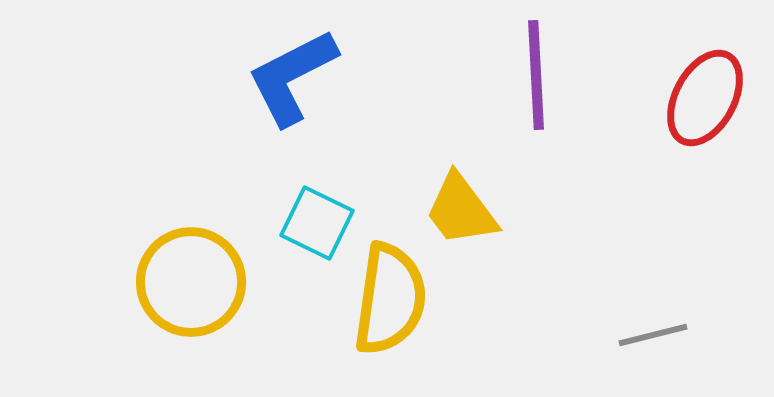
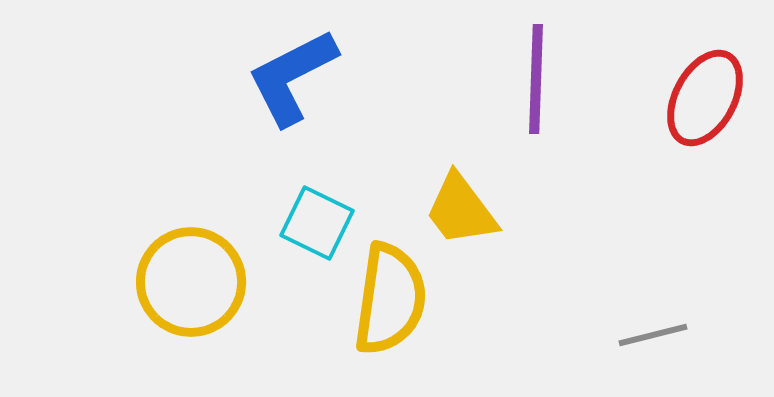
purple line: moved 4 px down; rotated 5 degrees clockwise
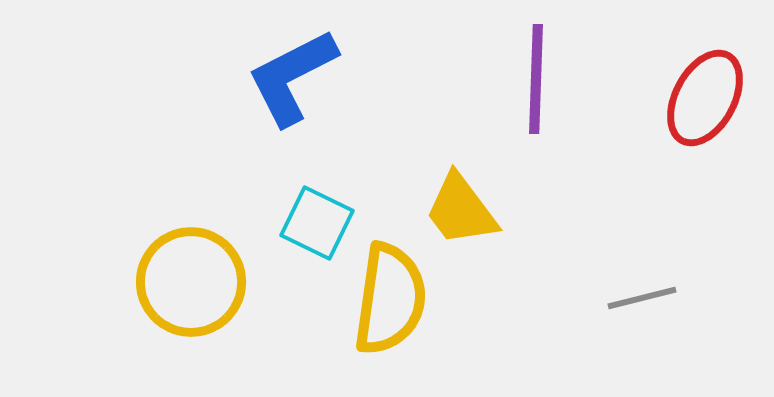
gray line: moved 11 px left, 37 px up
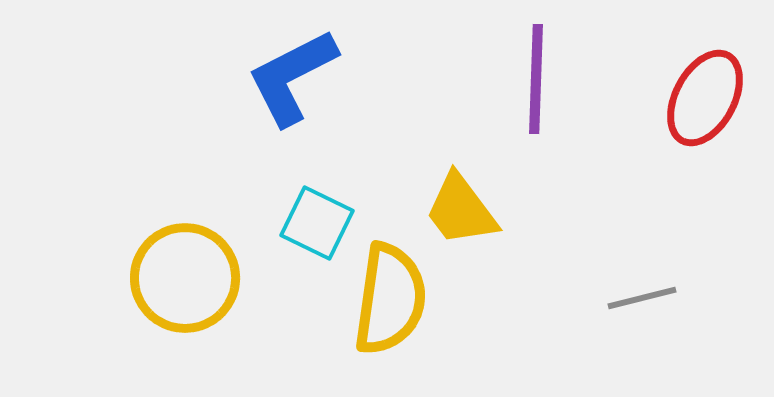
yellow circle: moved 6 px left, 4 px up
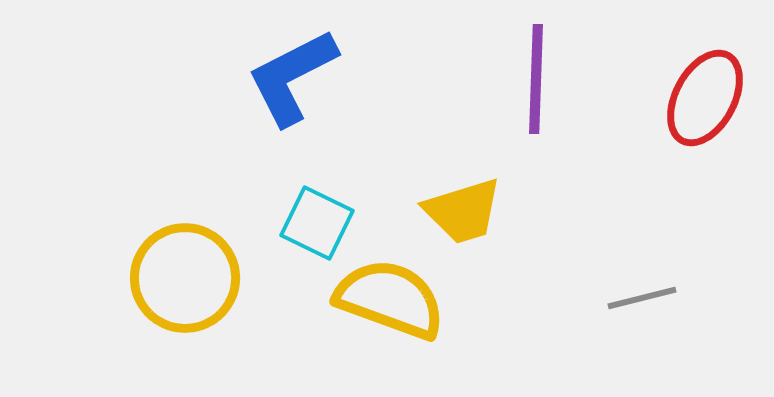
yellow trapezoid: moved 2 px right, 1 px down; rotated 70 degrees counterclockwise
yellow semicircle: rotated 78 degrees counterclockwise
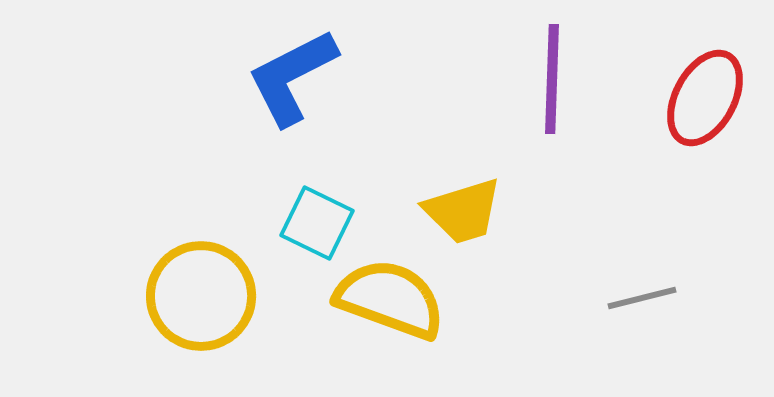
purple line: moved 16 px right
yellow circle: moved 16 px right, 18 px down
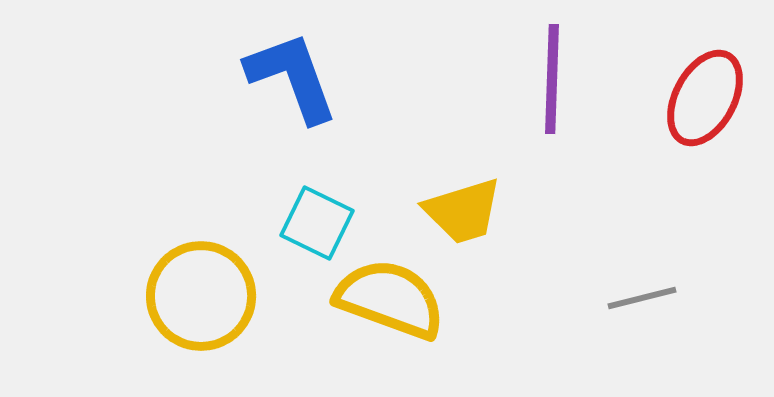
blue L-shape: rotated 97 degrees clockwise
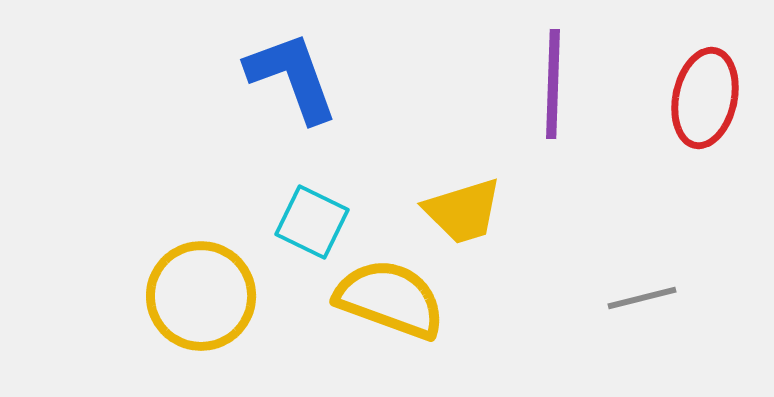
purple line: moved 1 px right, 5 px down
red ellipse: rotated 16 degrees counterclockwise
cyan square: moved 5 px left, 1 px up
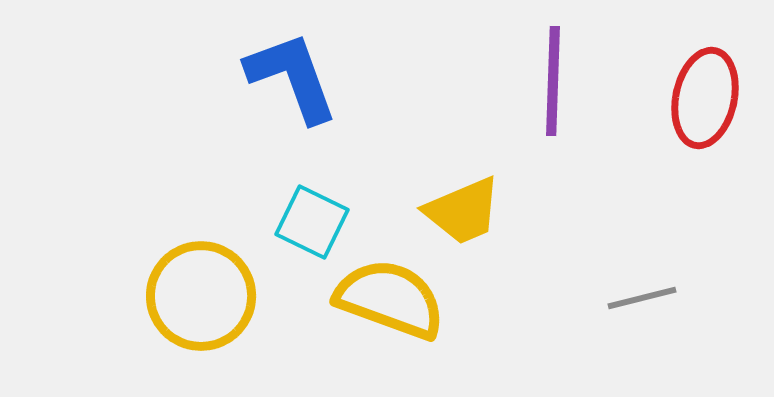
purple line: moved 3 px up
yellow trapezoid: rotated 6 degrees counterclockwise
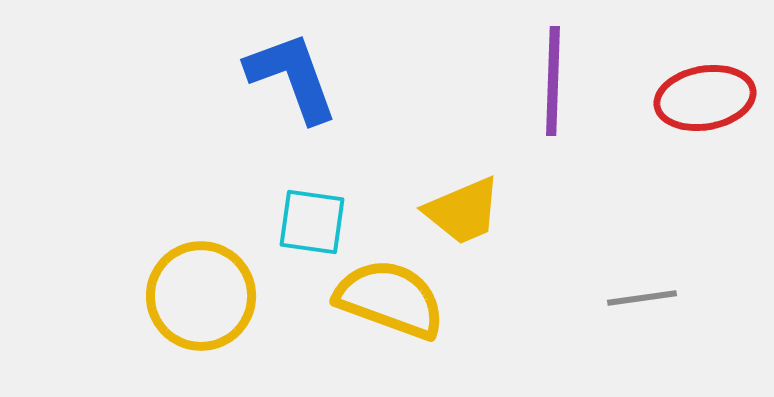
red ellipse: rotated 68 degrees clockwise
cyan square: rotated 18 degrees counterclockwise
gray line: rotated 6 degrees clockwise
